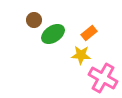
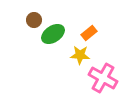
yellow star: moved 1 px left
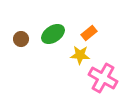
brown circle: moved 13 px left, 19 px down
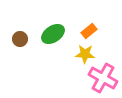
orange rectangle: moved 2 px up
brown circle: moved 1 px left
yellow star: moved 5 px right, 1 px up
